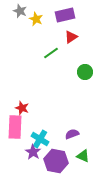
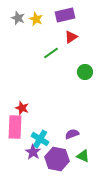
gray star: moved 2 px left, 7 px down
purple hexagon: moved 1 px right, 2 px up
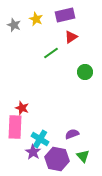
gray star: moved 4 px left, 7 px down
green triangle: rotated 24 degrees clockwise
